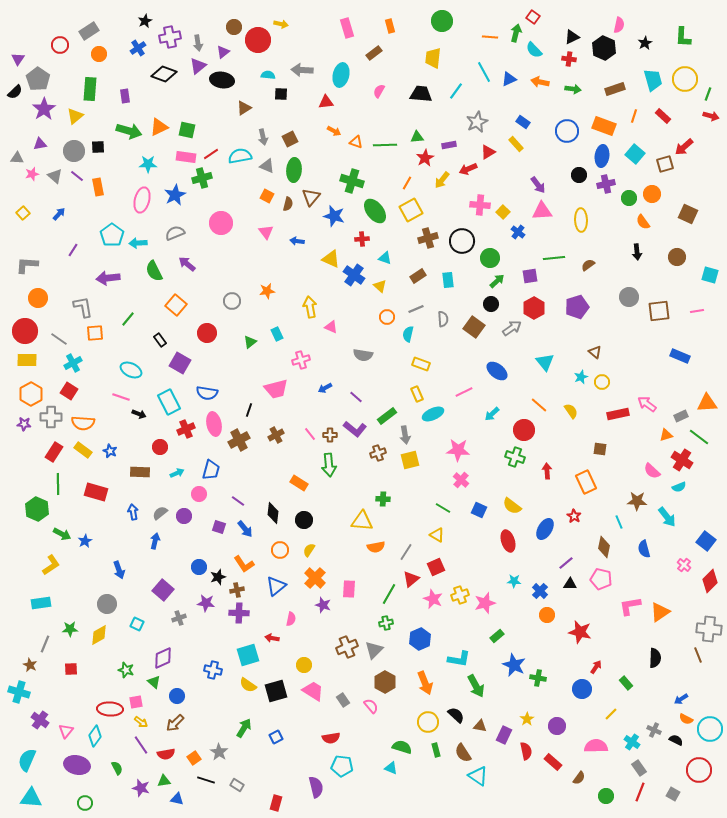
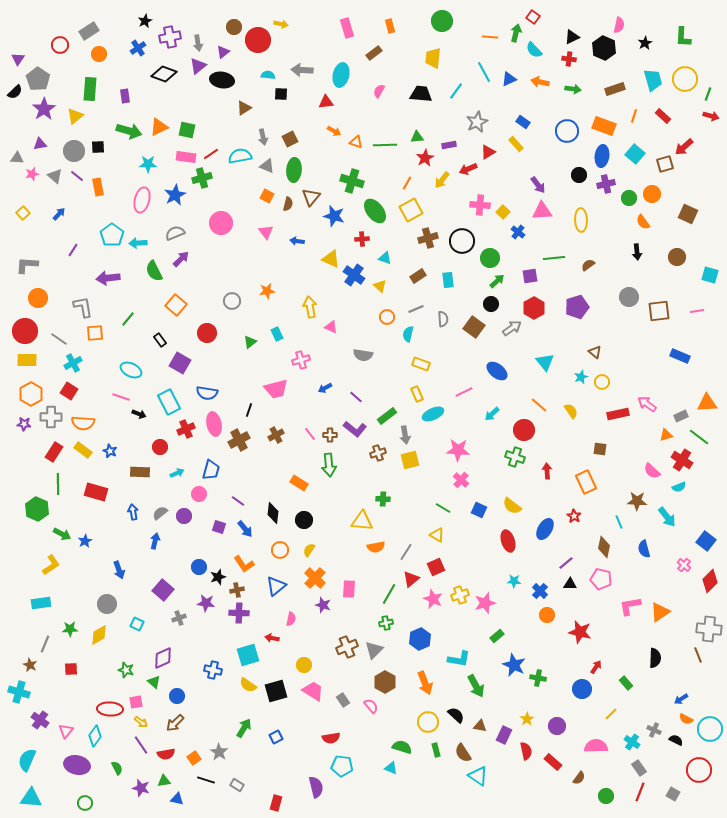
purple arrow at (187, 264): moved 6 px left, 5 px up; rotated 96 degrees clockwise
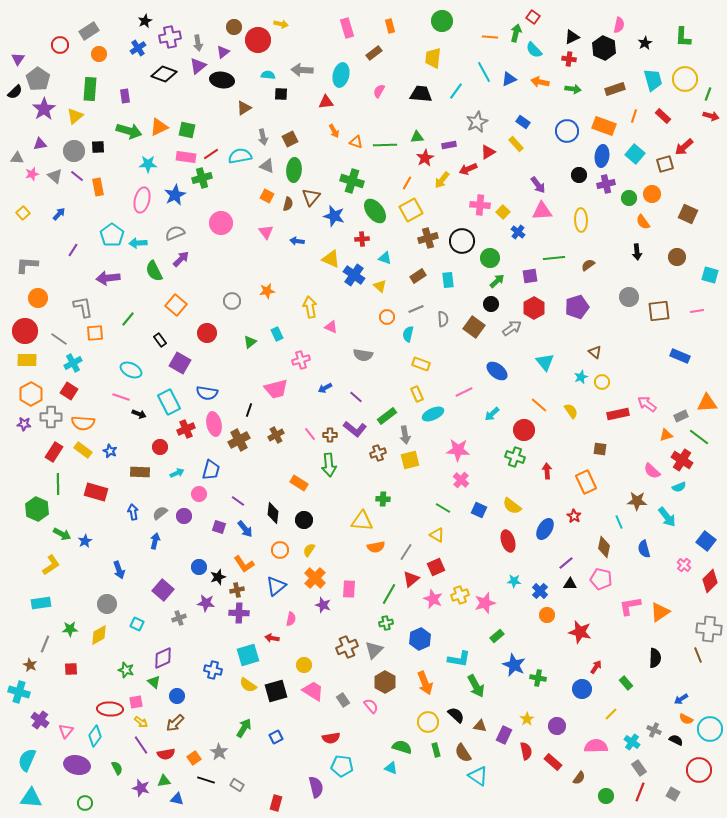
orange arrow at (334, 131): rotated 32 degrees clockwise
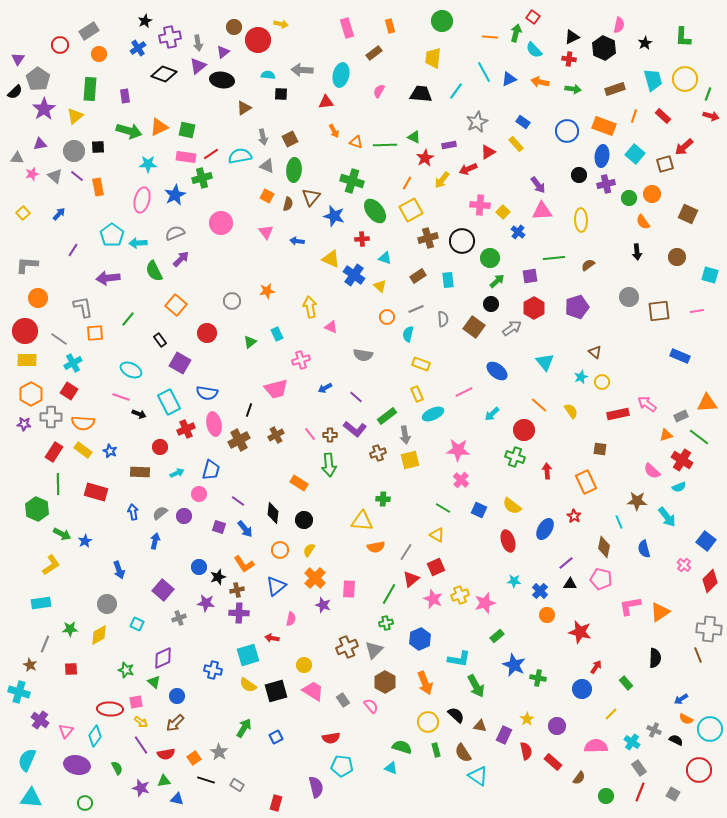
green triangle at (417, 137): moved 3 px left; rotated 32 degrees clockwise
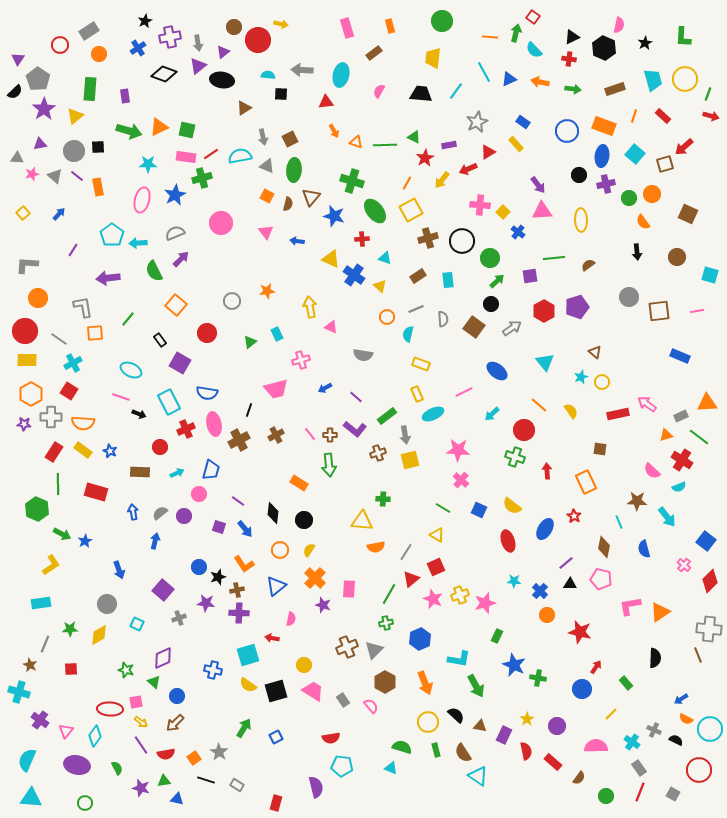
red hexagon at (534, 308): moved 10 px right, 3 px down
green rectangle at (497, 636): rotated 24 degrees counterclockwise
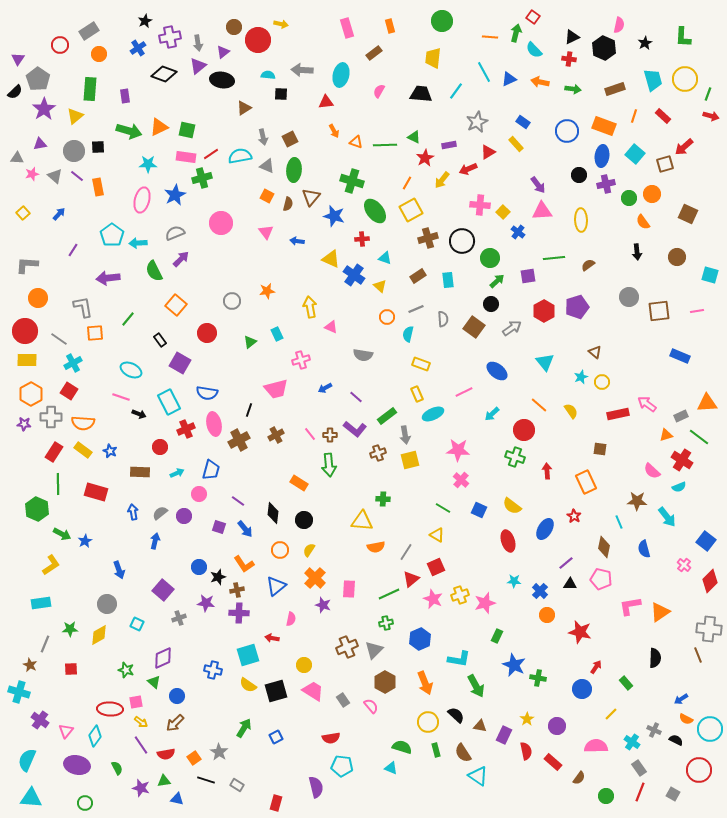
purple square at (530, 276): moved 2 px left
green line at (389, 594): rotated 35 degrees clockwise
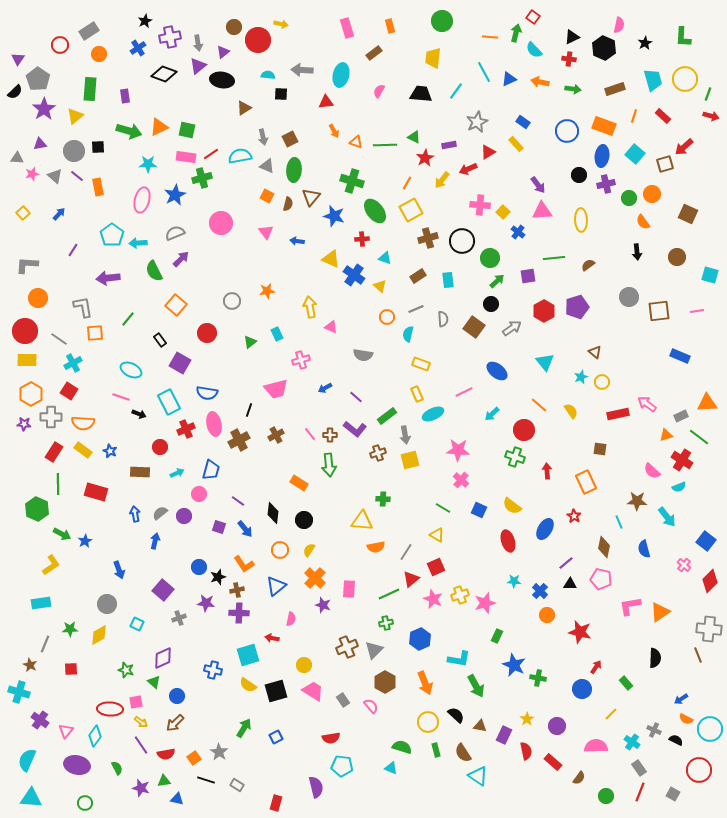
blue arrow at (133, 512): moved 2 px right, 2 px down
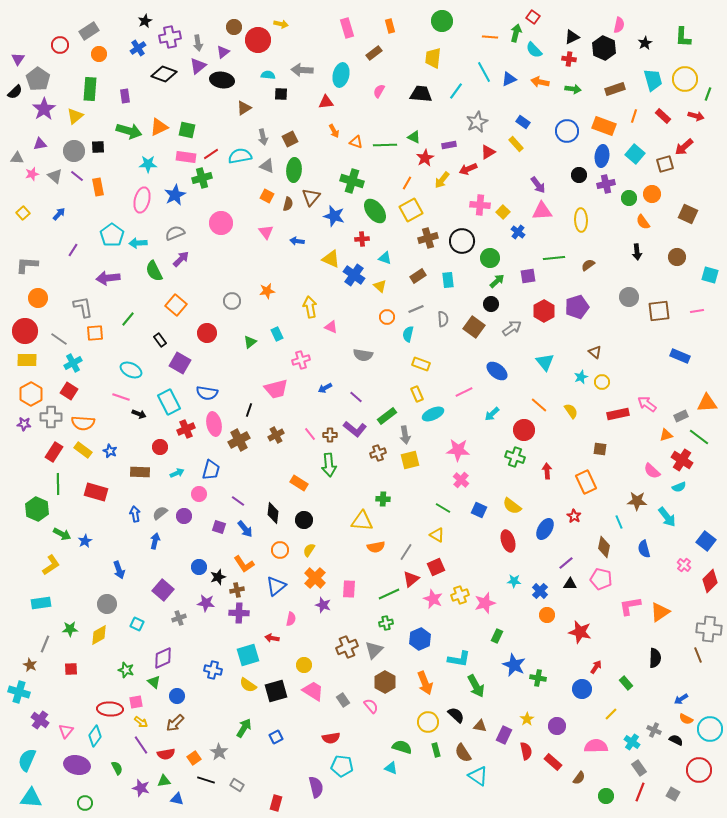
red arrow at (711, 116): moved 15 px left
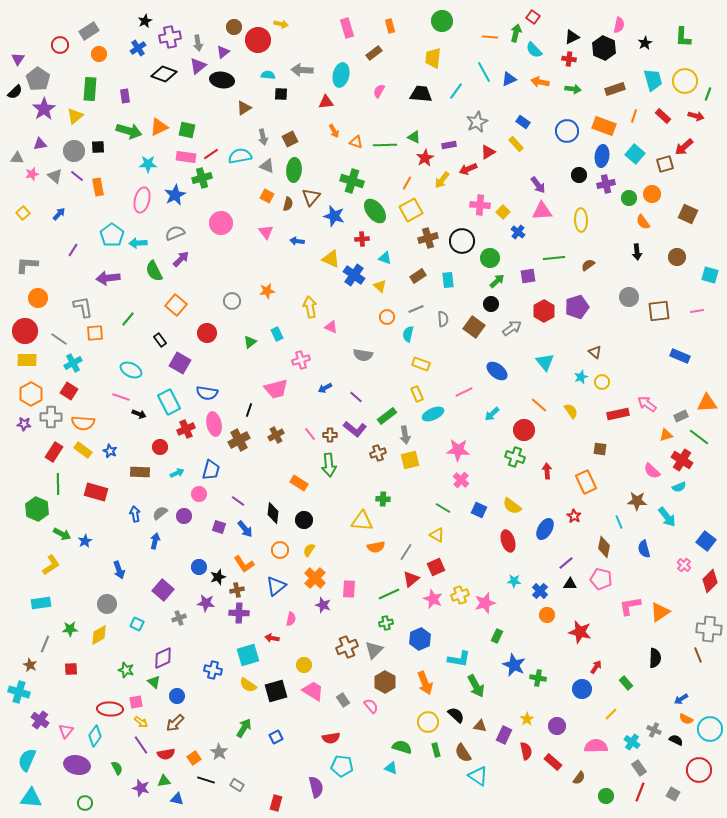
yellow circle at (685, 79): moved 2 px down
